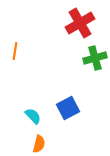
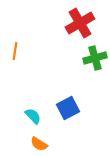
orange semicircle: rotated 108 degrees clockwise
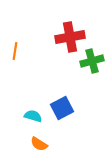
red cross: moved 10 px left, 14 px down; rotated 20 degrees clockwise
green cross: moved 3 px left, 3 px down
blue square: moved 6 px left
cyan semicircle: rotated 30 degrees counterclockwise
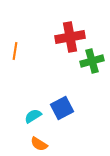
cyan semicircle: rotated 48 degrees counterclockwise
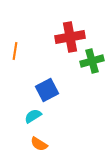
blue square: moved 15 px left, 18 px up
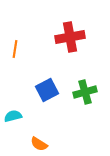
orange line: moved 2 px up
green cross: moved 7 px left, 31 px down
cyan semicircle: moved 20 px left; rotated 18 degrees clockwise
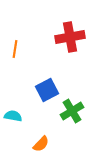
green cross: moved 13 px left, 19 px down; rotated 15 degrees counterclockwise
cyan semicircle: rotated 24 degrees clockwise
orange semicircle: moved 2 px right; rotated 78 degrees counterclockwise
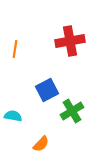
red cross: moved 4 px down
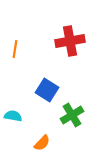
blue square: rotated 30 degrees counterclockwise
green cross: moved 4 px down
orange semicircle: moved 1 px right, 1 px up
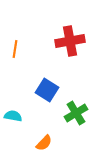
green cross: moved 4 px right, 2 px up
orange semicircle: moved 2 px right
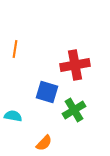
red cross: moved 5 px right, 24 px down
blue square: moved 2 px down; rotated 15 degrees counterclockwise
green cross: moved 2 px left, 3 px up
